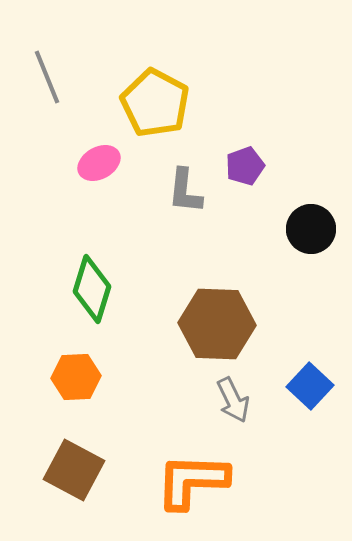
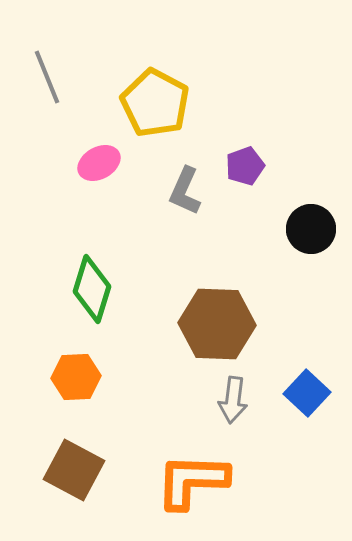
gray L-shape: rotated 18 degrees clockwise
blue square: moved 3 px left, 7 px down
gray arrow: rotated 33 degrees clockwise
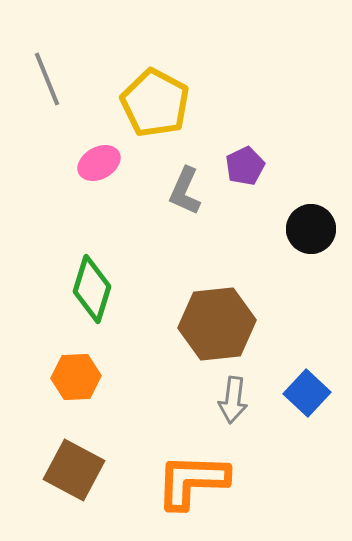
gray line: moved 2 px down
purple pentagon: rotated 6 degrees counterclockwise
brown hexagon: rotated 8 degrees counterclockwise
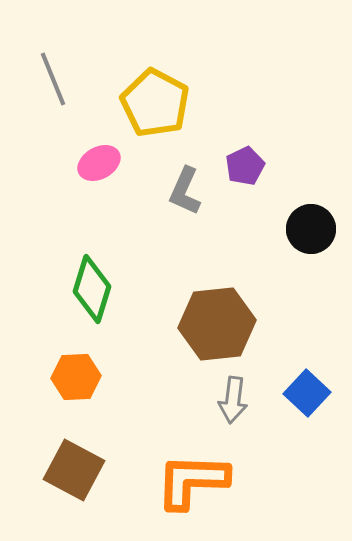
gray line: moved 6 px right
